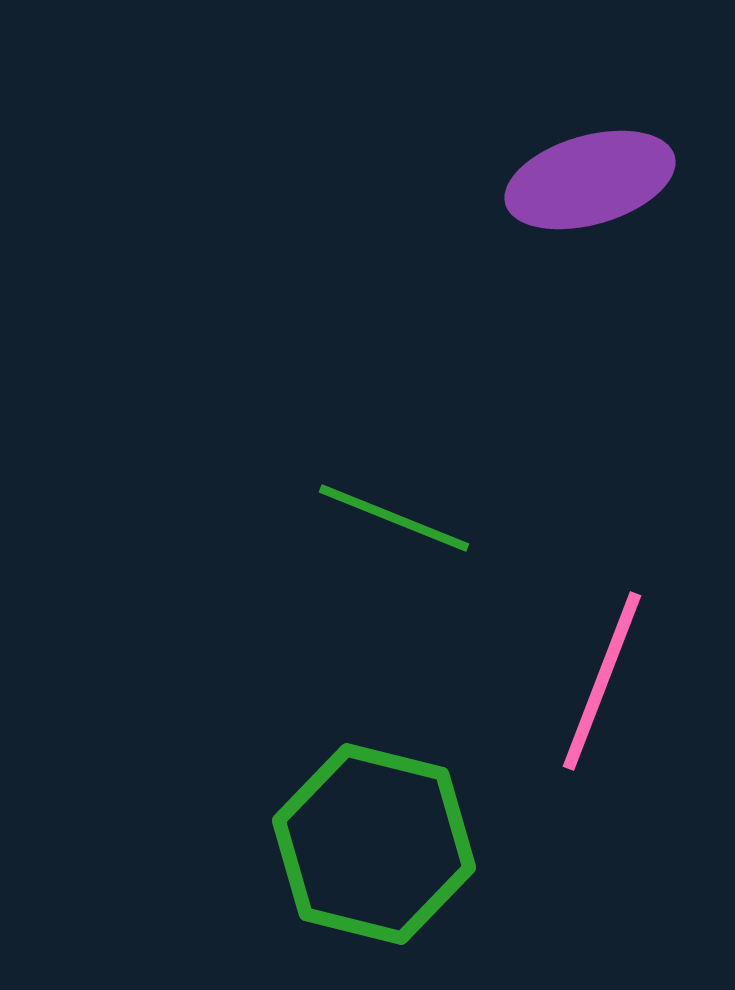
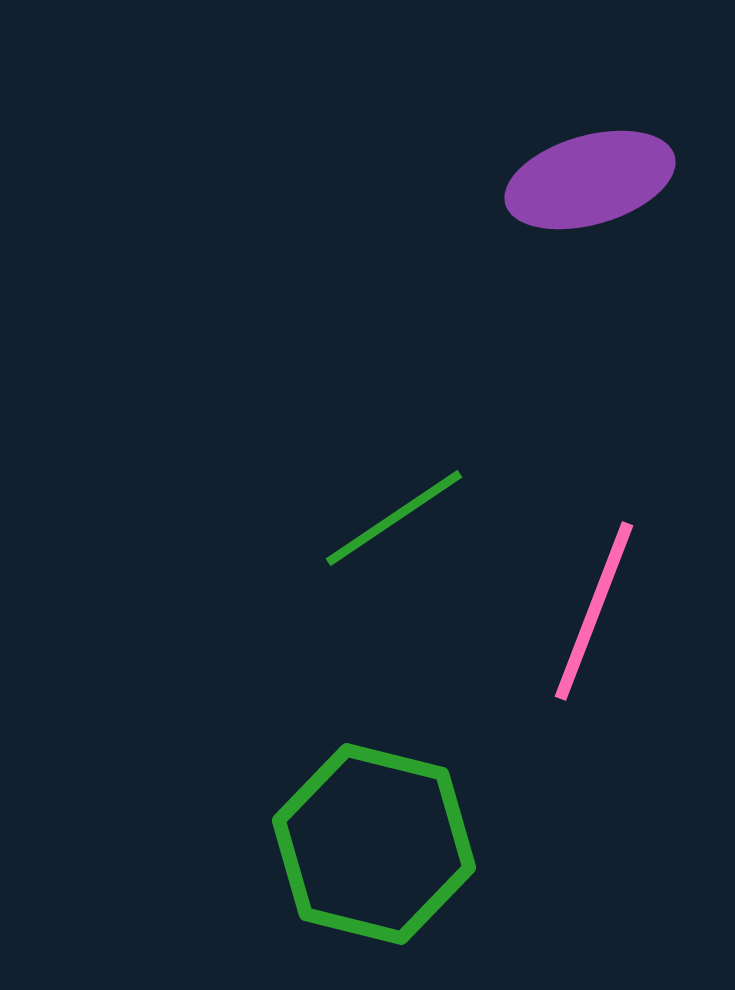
green line: rotated 56 degrees counterclockwise
pink line: moved 8 px left, 70 px up
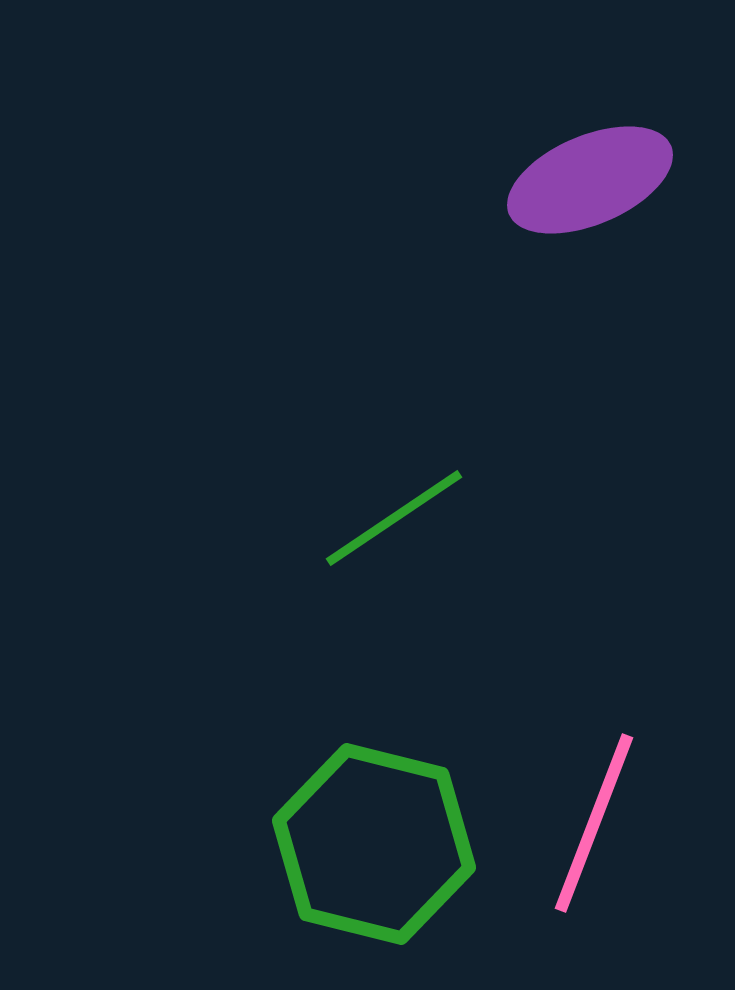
purple ellipse: rotated 7 degrees counterclockwise
pink line: moved 212 px down
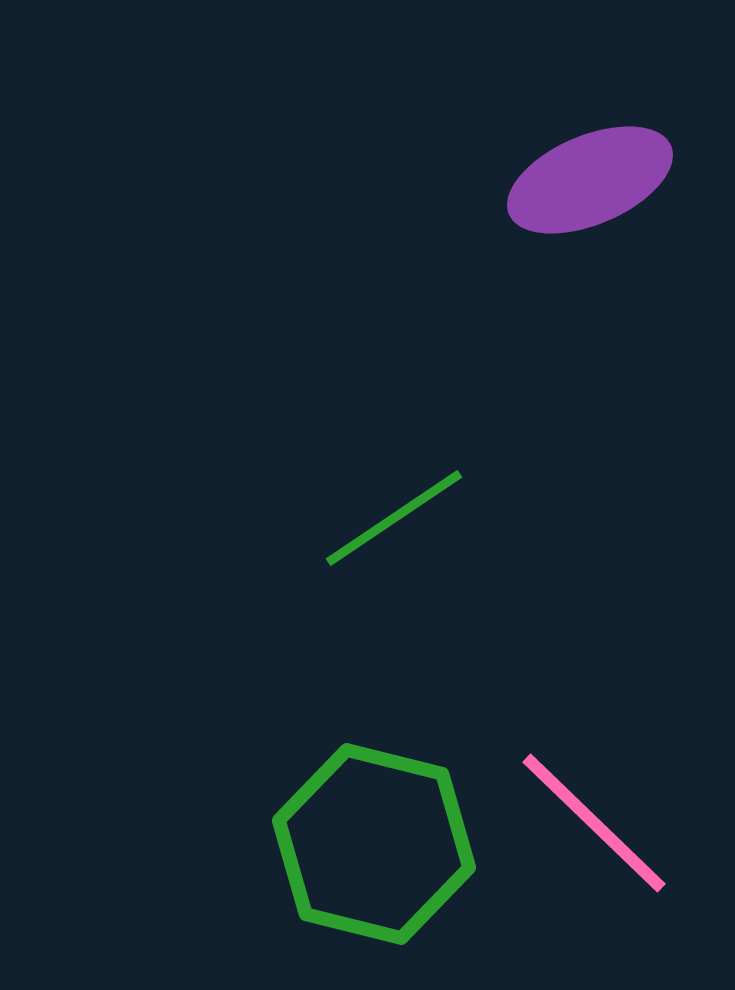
pink line: rotated 67 degrees counterclockwise
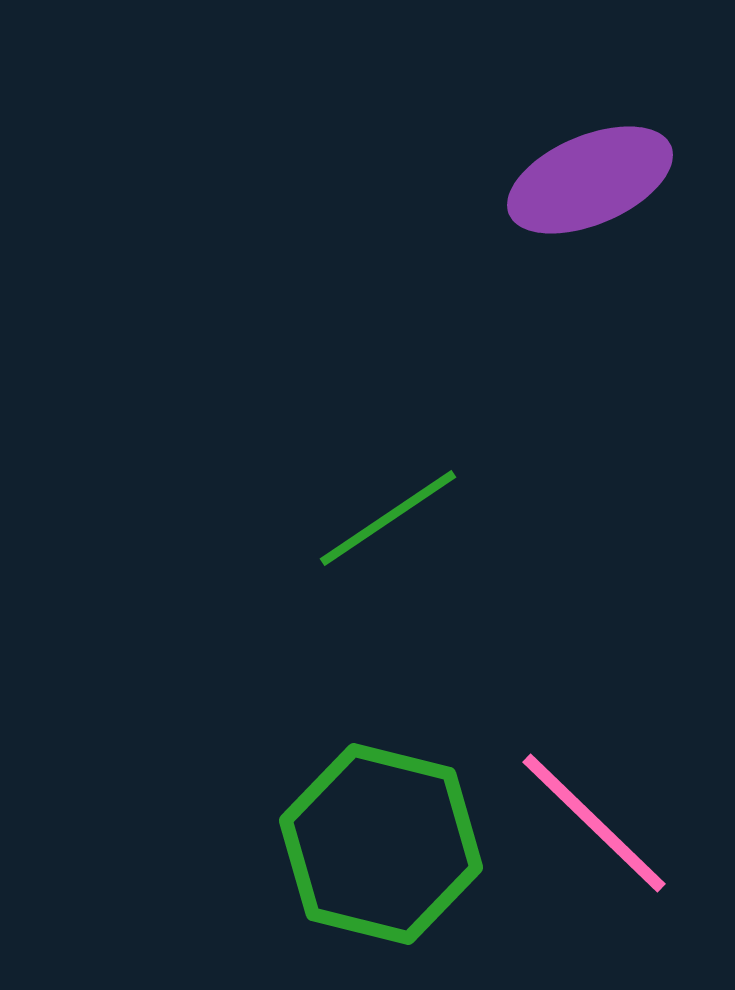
green line: moved 6 px left
green hexagon: moved 7 px right
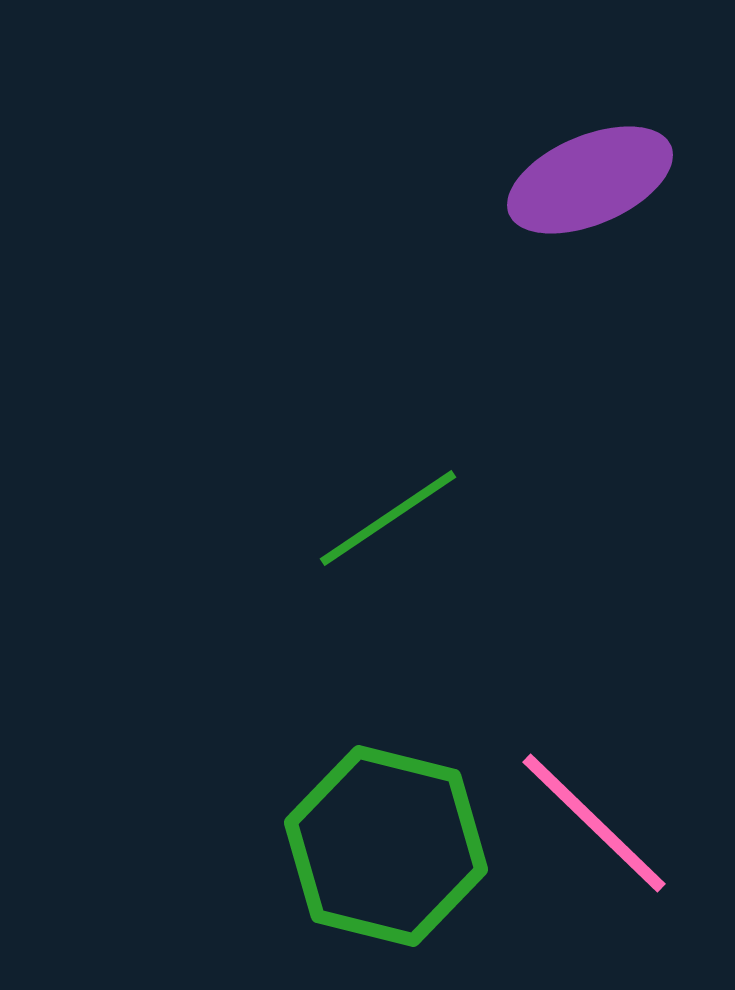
green hexagon: moved 5 px right, 2 px down
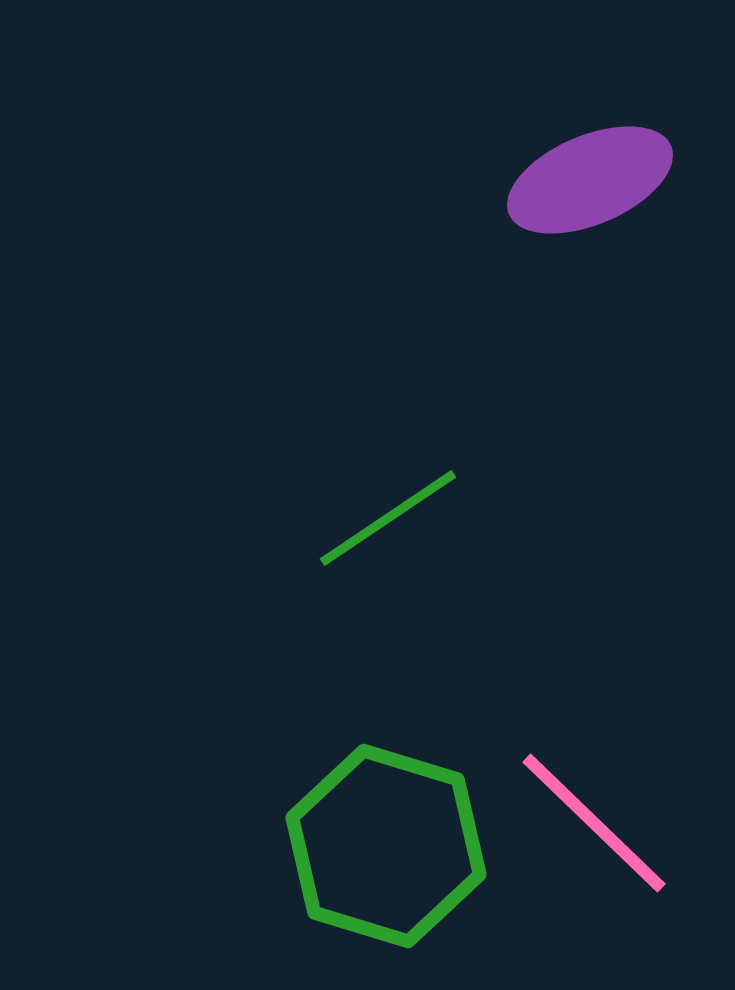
green hexagon: rotated 3 degrees clockwise
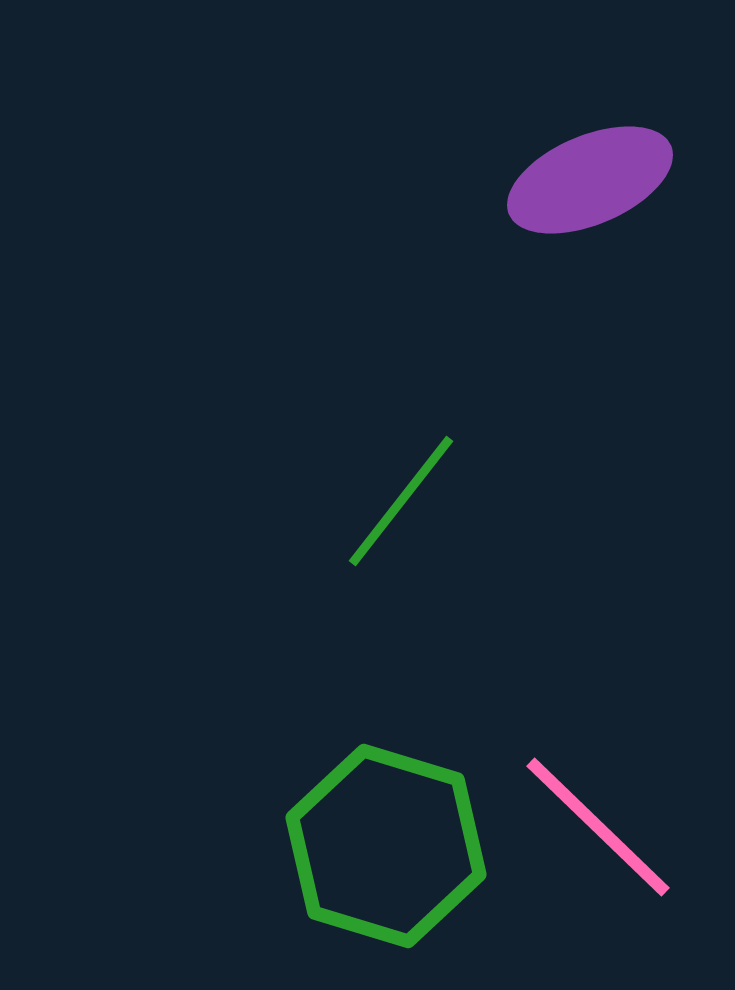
green line: moved 13 px right, 17 px up; rotated 18 degrees counterclockwise
pink line: moved 4 px right, 4 px down
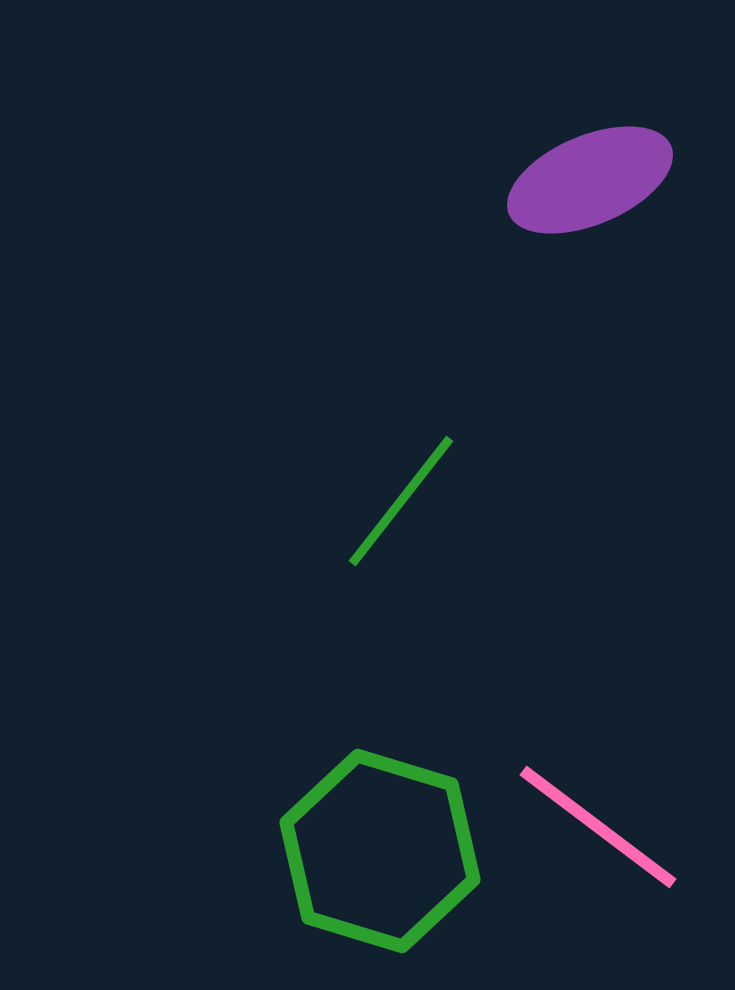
pink line: rotated 7 degrees counterclockwise
green hexagon: moved 6 px left, 5 px down
